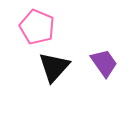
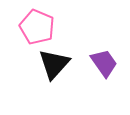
black triangle: moved 3 px up
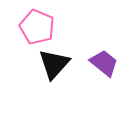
purple trapezoid: rotated 16 degrees counterclockwise
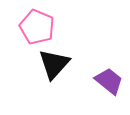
purple trapezoid: moved 5 px right, 18 px down
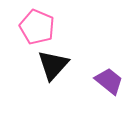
black triangle: moved 1 px left, 1 px down
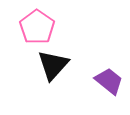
pink pentagon: rotated 12 degrees clockwise
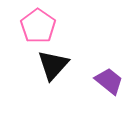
pink pentagon: moved 1 px right, 1 px up
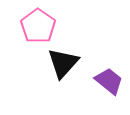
black triangle: moved 10 px right, 2 px up
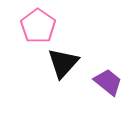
purple trapezoid: moved 1 px left, 1 px down
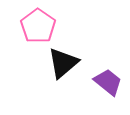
black triangle: rotated 8 degrees clockwise
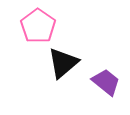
purple trapezoid: moved 2 px left
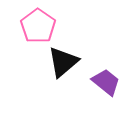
black triangle: moved 1 px up
